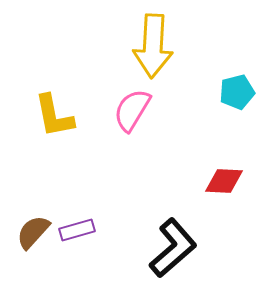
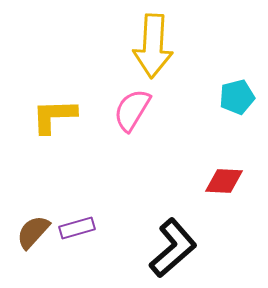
cyan pentagon: moved 5 px down
yellow L-shape: rotated 99 degrees clockwise
purple rectangle: moved 2 px up
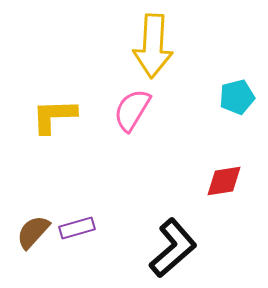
red diamond: rotated 12 degrees counterclockwise
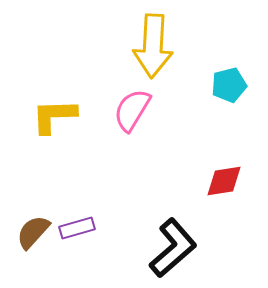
cyan pentagon: moved 8 px left, 12 px up
